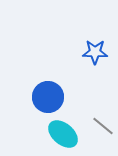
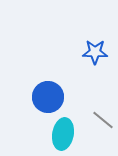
gray line: moved 6 px up
cyan ellipse: rotated 60 degrees clockwise
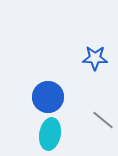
blue star: moved 6 px down
cyan ellipse: moved 13 px left
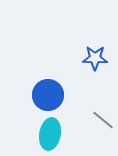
blue circle: moved 2 px up
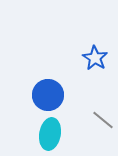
blue star: rotated 30 degrees clockwise
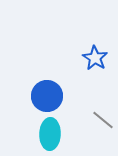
blue circle: moved 1 px left, 1 px down
cyan ellipse: rotated 8 degrees counterclockwise
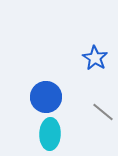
blue circle: moved 1 px left, 1 px down
gray line: moved 8 px up
